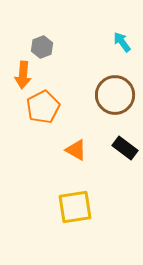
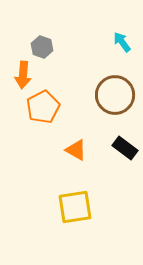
gray hexagon: rotated 20 degrees counterclockwise
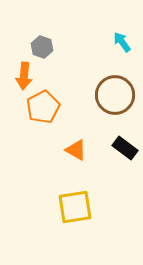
orange arrow: moved 1 px right, 1 px down
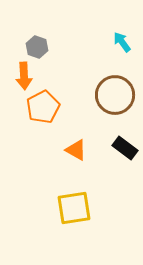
gray hexagon: moved 5 px left
orange arrow: rotated 8 degrees counterclockwise
yellow square: moved 1 px left, 1 px down
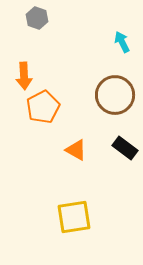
cyan arrow: rotated 10 degrees clockwise
gray hexagon: moved 29 px up
yellow square: moved 9 px down
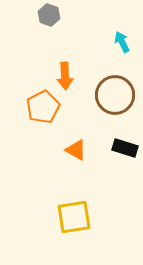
gray hexagon: moved 12 px right, 3 px up
orange arrow: moved 41 px right
black rectangle: rotated 20 degrees counterclockwise
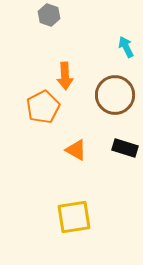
cyan arrow: moved 4 px right, 5 px down
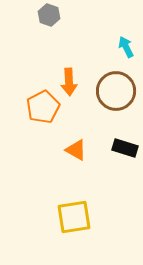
orange arrow: moved 4 px right, 6 px down
brown circle: moved 1 px right, 4 px up
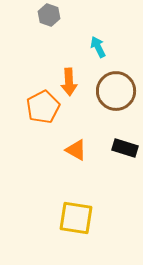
cyan arrow: moved 28 px left
yellow square: moved 2 px right, 1 px down; rotated 18 degrees clockwise
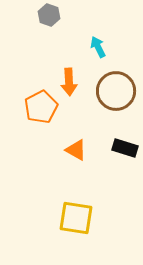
orange pentagon: moved 2 px left
